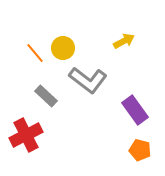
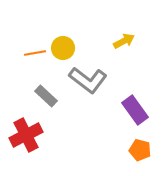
orange line: rotated 60 degrees counterclockwise
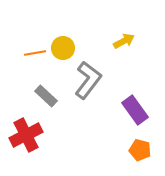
gray L-shape: rotated 90 degrees counterclockwise
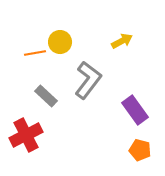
yellow arrow: moved 2 px left
yellow circle: moved 3 px left, 6 px up
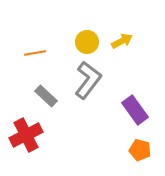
yellow circle: moved 27 px right
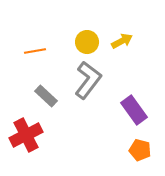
orange line: moved 2 px up
purple rectangle: moved 1 px left
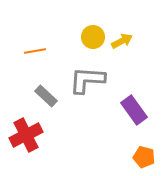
yellow circle: moved 6 px right, 5 px up
gray L-shape: moved 1 px left; rotated 123 degrees counterclockwise
orange pentagon: moved 4 px right, 7 px down
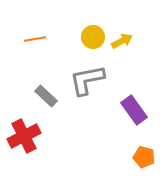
orange line: moved 12 px up
gray L-shape: rotated 15 degrees counterclockwise
red cross: moved 2 px left, 1 px down
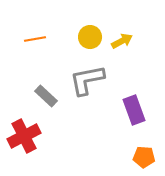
yellow circle: moved 3 px left
purple rectangle: rotated 16 degrees clockwise
orange pentagon: rotated 10 degrees counterclockwise
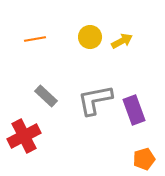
gray L-shape: moved 8 px right, 20 px down
orange pentagon: moved 2 px down; rotated 20 degrees counterclockwise
